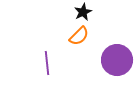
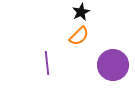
black star: moved 2 px left
purple circle: moved 4 px left, 5 px down
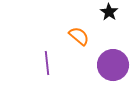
black star: moved 28 px right; rotated 12 degrees counterclockwise
orange semicircle: rotated 95 degrees counterclockwise
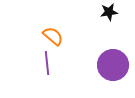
black star: rotated 30 degrees clockwise
orange semicircle: moved 26 px left
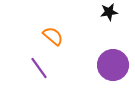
purple line: moved 8 px left, 5 px down; rotated 30 degrees counterclockwise
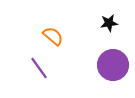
black star: moved 11 px down
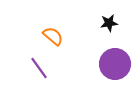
purple circle: moved 2 px right, 1 px up
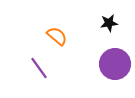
orange semicircle: moved 4 px right
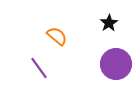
black star: rotated 24 degrees counterclockwise
purple circle: moved 1 px right
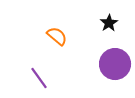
purple circle: moved 1 px left
purple line: moved 10 px down
